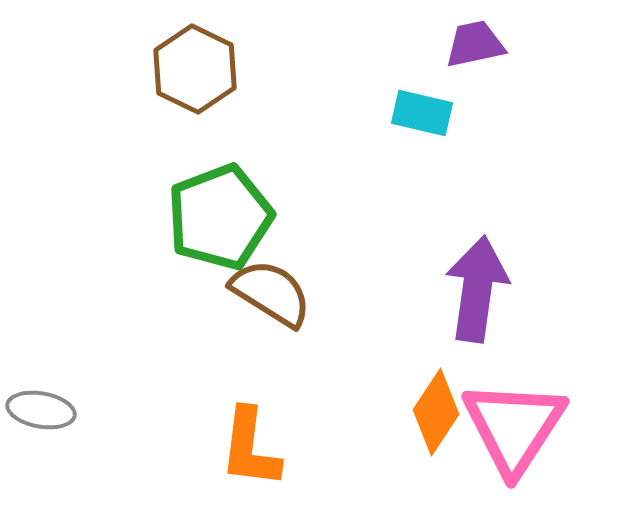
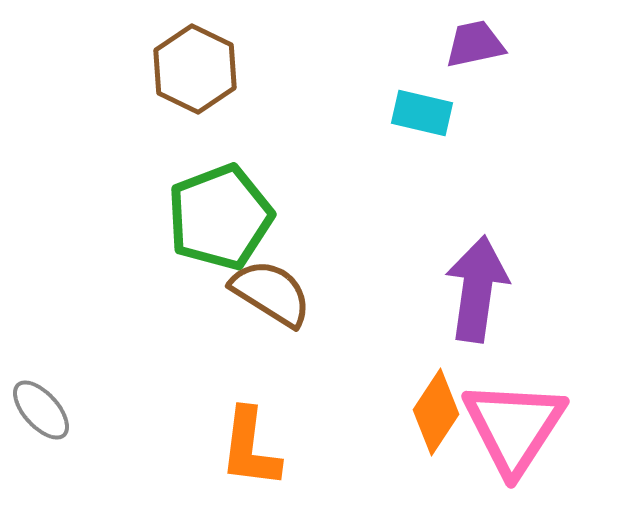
gray ellipse: rotated 38 degrees clockwise
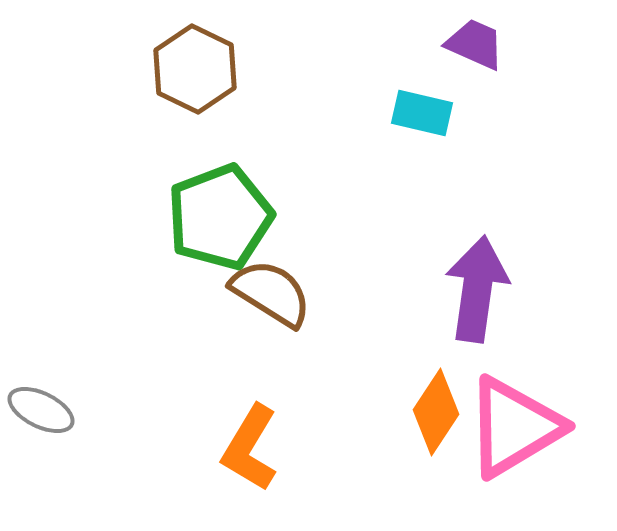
purple trapezoid: rotated 36 degrees clockwise
gray ellipse: rotated 22 degrees counterclockwise
pink triangle: rotated 26 degrees clockwise
orange L-shape: rotated 24 degrees clockwise
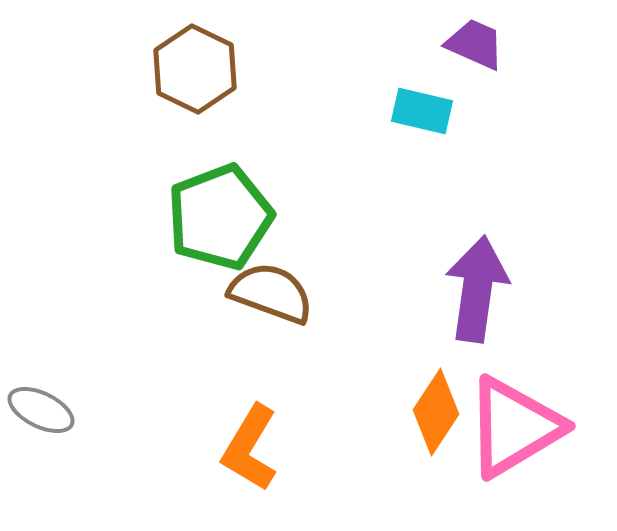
cyan rectangle: moved 2 px up
brown semicircle: rotated 12 degrees counterclockwise
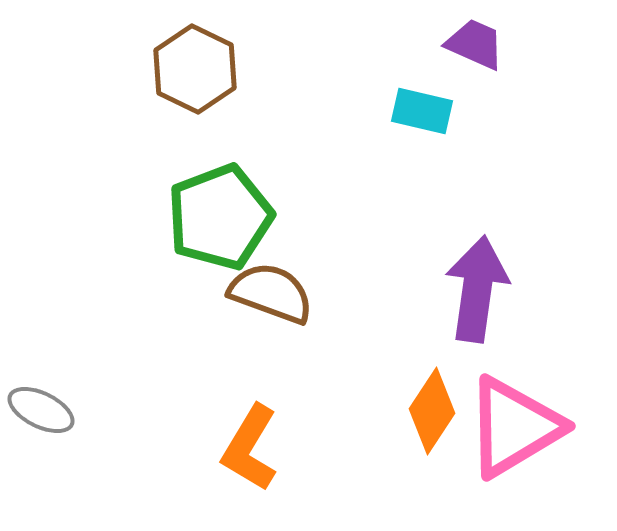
orange diamond: moved 4 px left, 1 px up
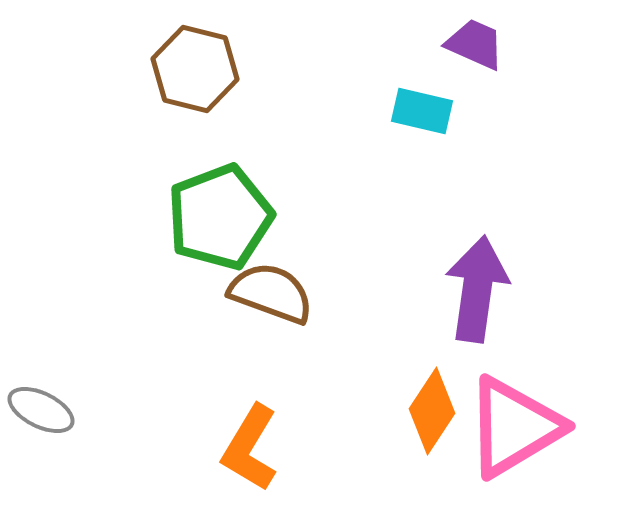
brown hexagon: rotated 12 degrees counterclockwise
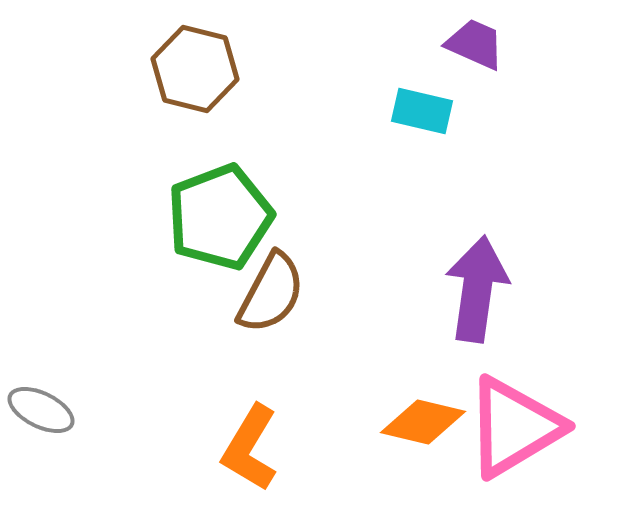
brown semicircle: rotated 98 degrees clockwise
orange diamond: moved 9 px left, 11 px down; rotated 70 degrees clockwise
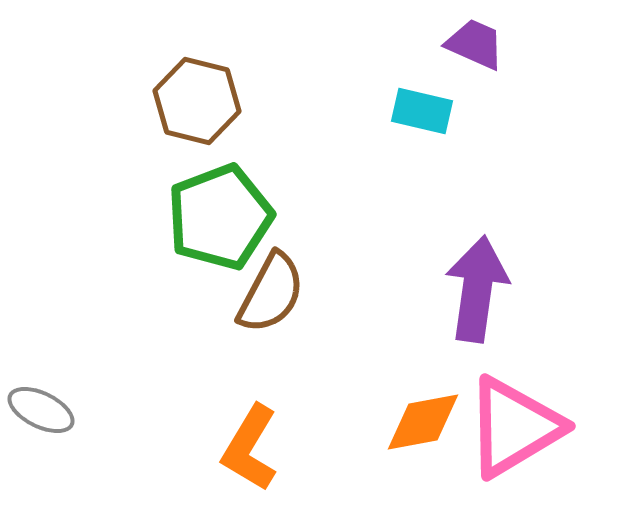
brown hexagon: moved 2 px right, 32 px down
orange diamond: rotated 24 degrees counterclockwise
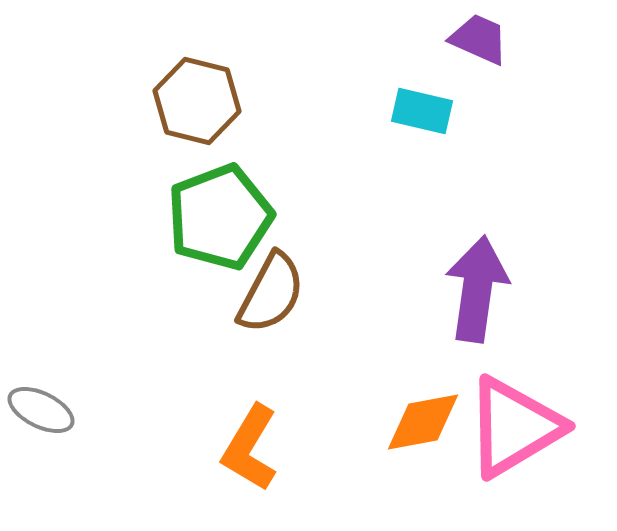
purple trapezoid: moved 4 px right, 5 px up
